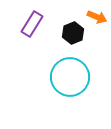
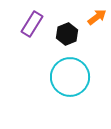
orange arrow: rotated 60 degrees counterclockwise
black hexagon: moved 6 px left, 1 px down
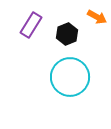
orange arrow: rotated 66 degrees clockwise
purple rectangle: moved 1 px left, 1 px down
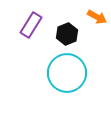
cyan circle: moved 3 px left, 4 px up
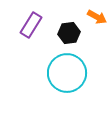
black hexagon: moved 2 px right, 1 px up; rotated 15 degrees clockwise
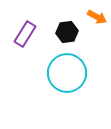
purple rectangle: moved 6 px left, 9 px down
black hexagon: moved 2 px left, 1 px up
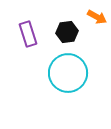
purple rectangle: moved 3 px right; rotated 50 degrees counterclockwise
cyan circle: moved 1 px right
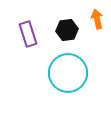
orange arrow: moved 2 px down; rotated 132 degrees counterclockwise
black hexagon: moved 2 px up
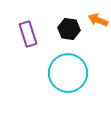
orange arrow: moved 1 px right, 1 px down; rotated 54 degrees counterclockwise
black hexagon: moved 2 px right, 1 px up; rotated 15 degrees clockwise
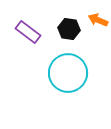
purple rectangle: moved 2 px up; rotated 35 degrees counterclockwise
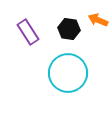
purple rectangle: rotated 20 degrees clockwise
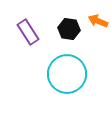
orange arrow: moved 1 px down
cyan circle: moved 1 px left, 1 px down
